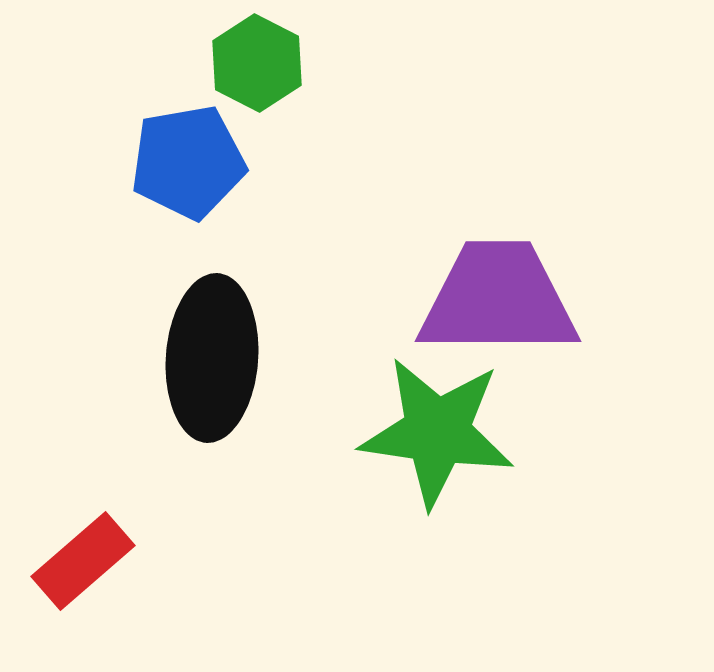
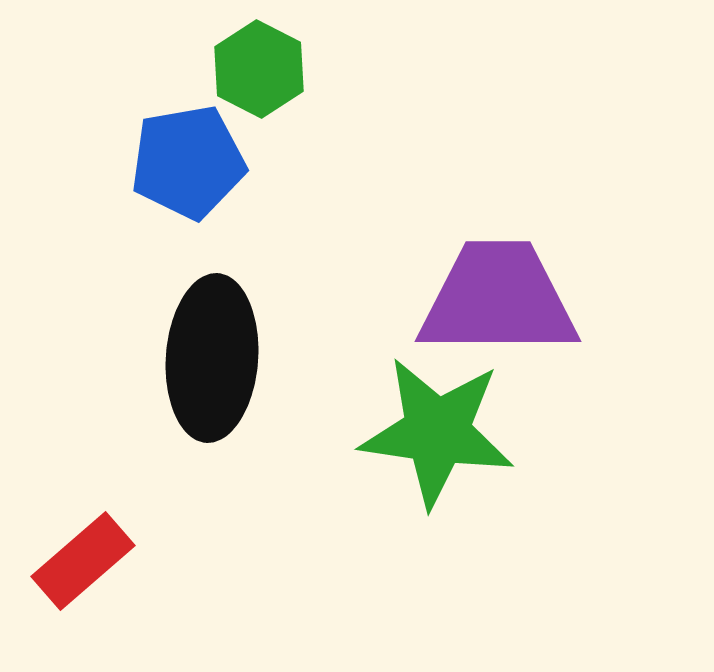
green hexagon: moved 2 px right, 6 px down
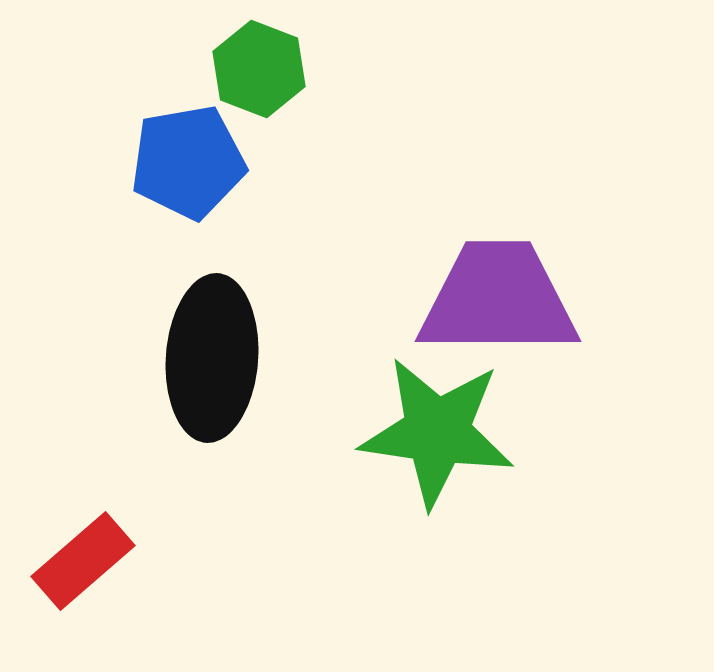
green hexagon: rotated 6 degrees counterclockwise
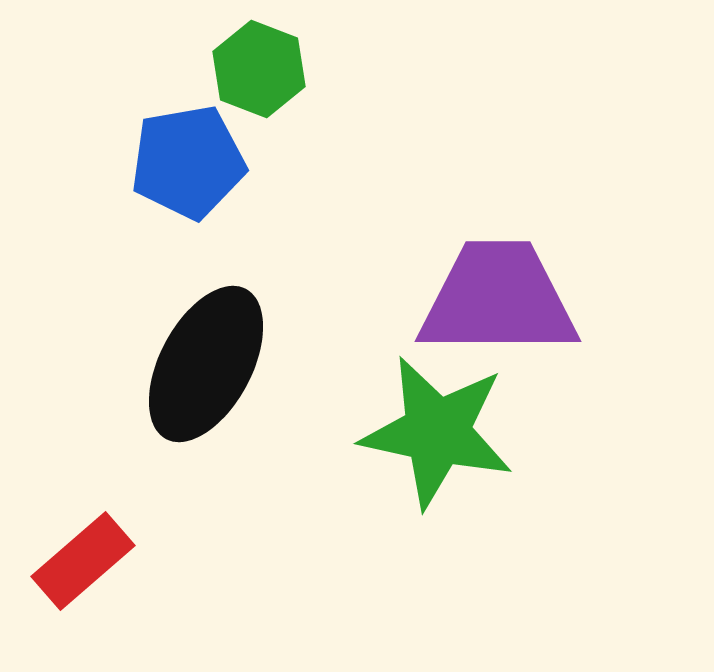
black ellipse: moved 6 px left, 6 px down; rotated 24 degrees clockwise
green star: rotated 4 degrees clockwise
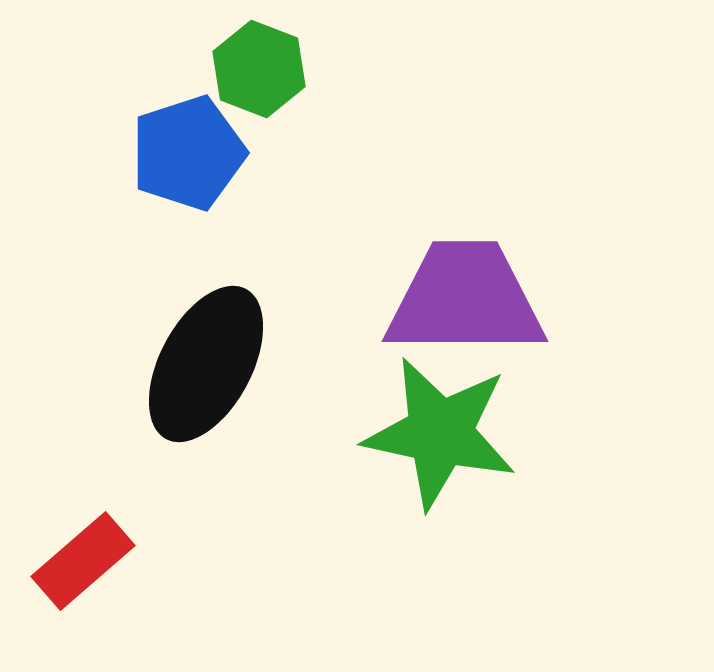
blue pentagon: moved 9 px up; rotated 8 degrees counterclockwise
purple trapezoid: moved 33 px left
green star: moved 3 px right, 1 px down
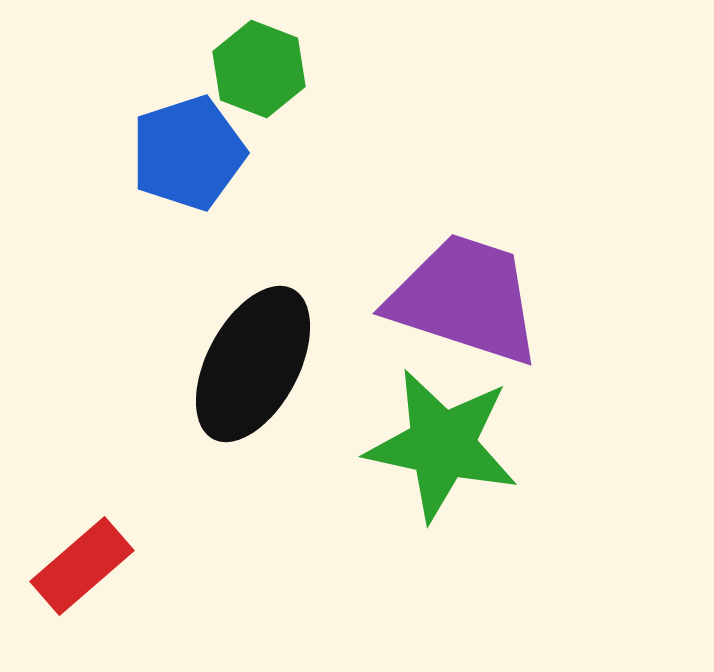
purple trapezoid: rotated 18 degrees clockwise
black ellipse: moved 47 px right
green star: moved 2 px right, 12 px down
red rectangle: moved 1 px left, 5 px down
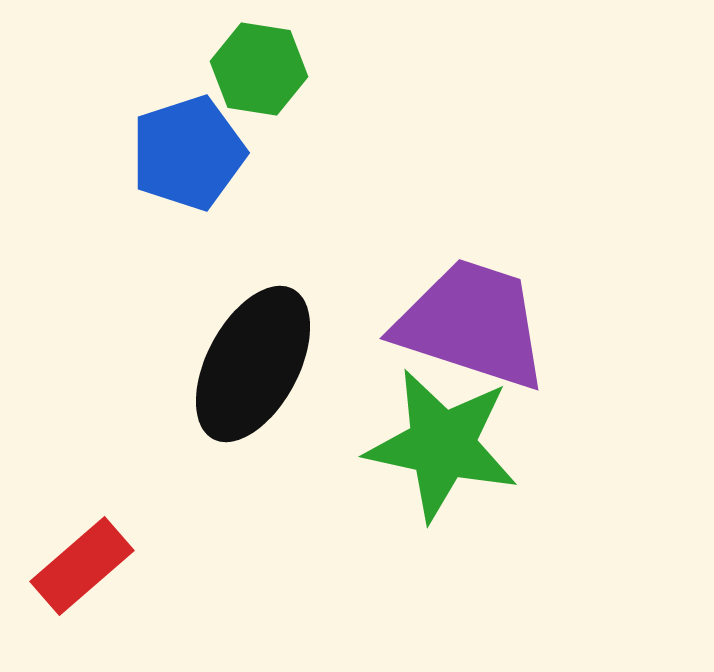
green hexagon: rotated 12 degrees counterclockwise
purple trapezoid: moved 7 px right, 25 px down
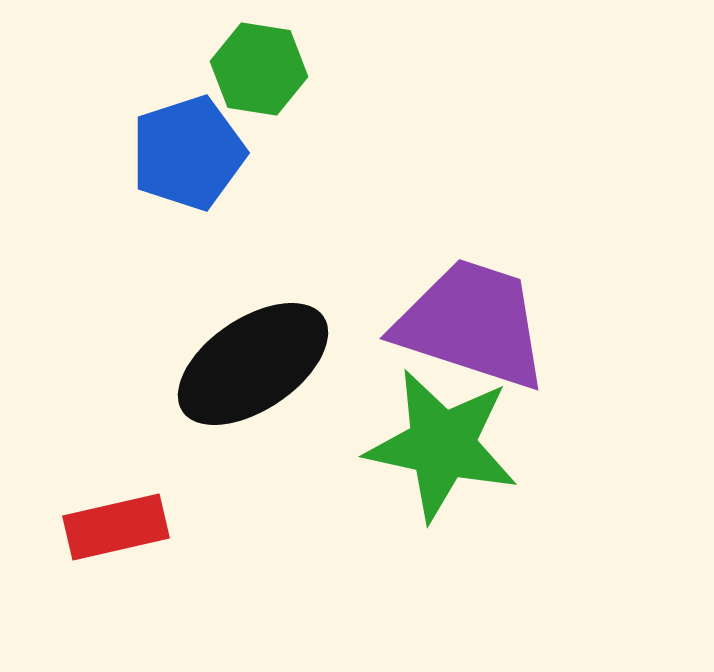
black ellipse: rotated 28 degrees clockwise
red rectangle: moved 34 px right, 39 px up; rotated 28 degrees clockwise
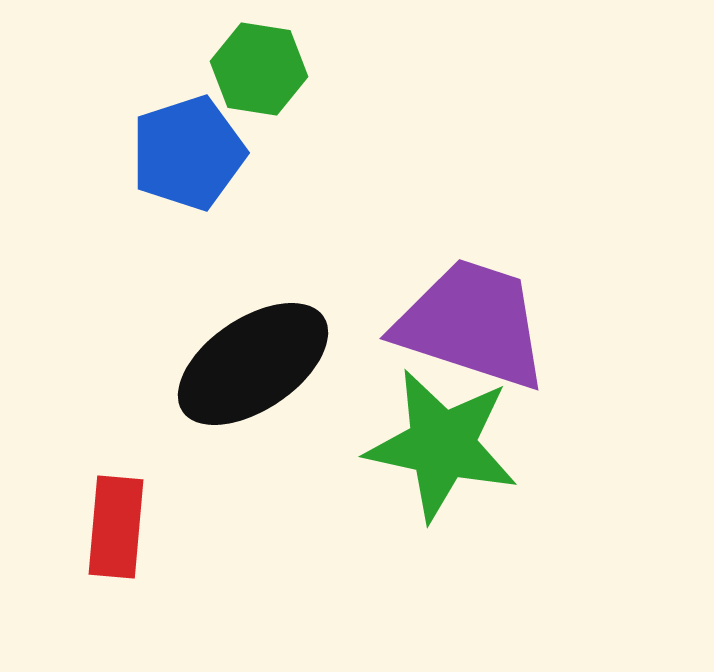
red rectangle: rotated 72 degrees counterclockwise
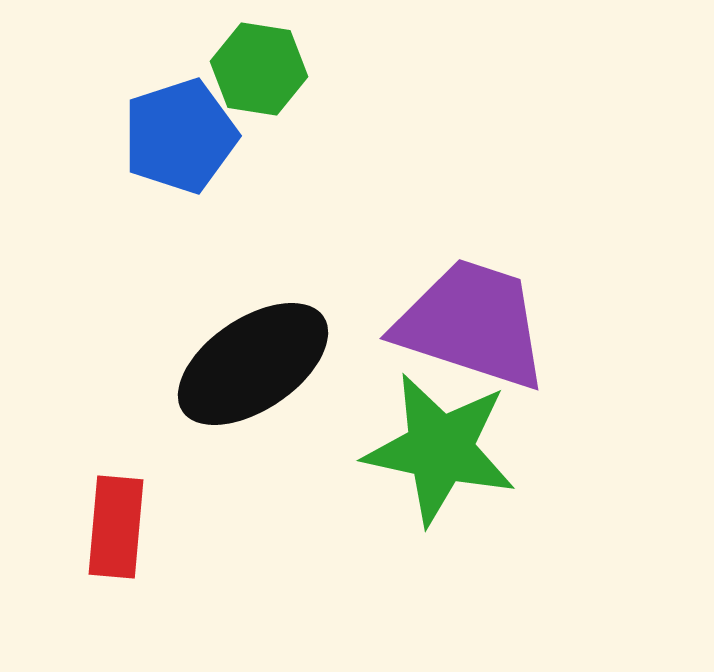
blue pentagon: moved 8 px left, 17 px up
green star: moved 2 px left, 4 px down
